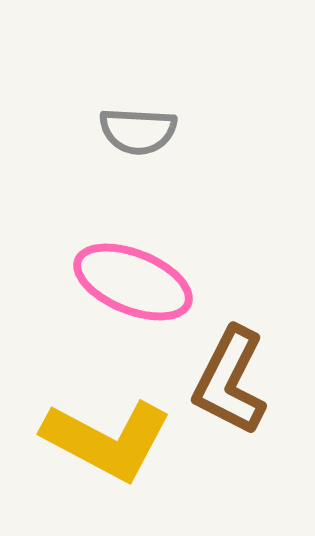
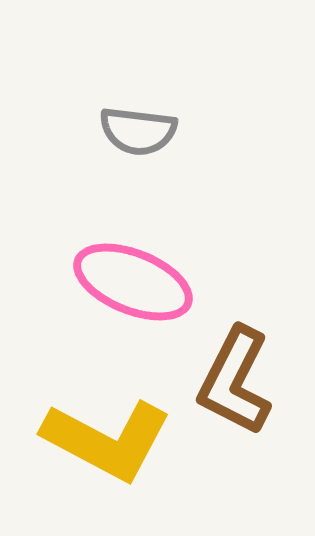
gray semicircle: rotated 4 degrees clockwise
brown L-shape: moved 5 px right
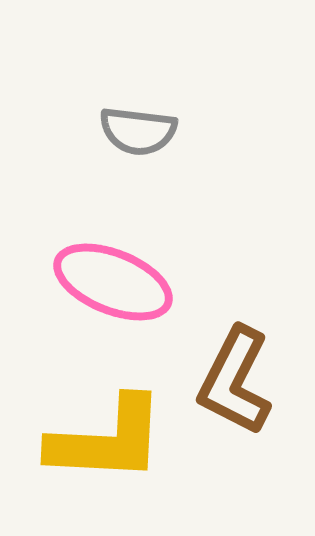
pink ellipse: moved 20 px left
yellow L-shape: rotated 25 degrees counterclockwise
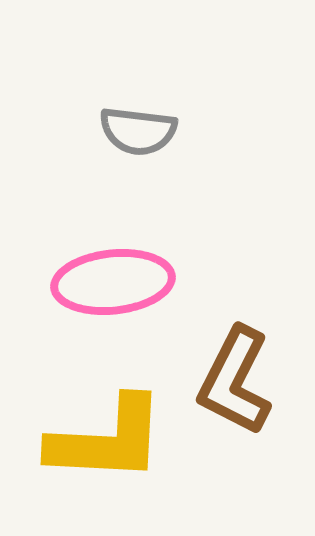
pink ellipse: rotated 28 degrees counterclockwise
